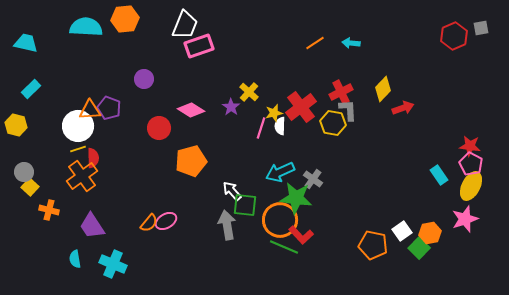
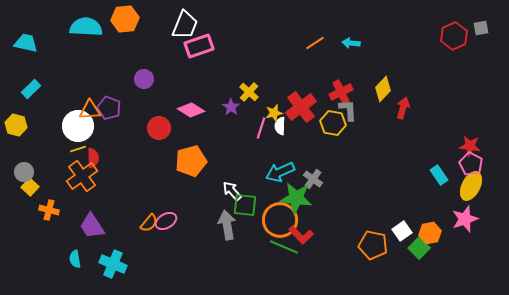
red arrow at (403, 108): rotated 55 degrees counterclockwise
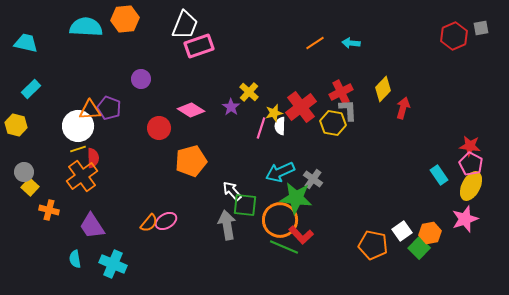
purple circle at (144, 79): moved 3 px left
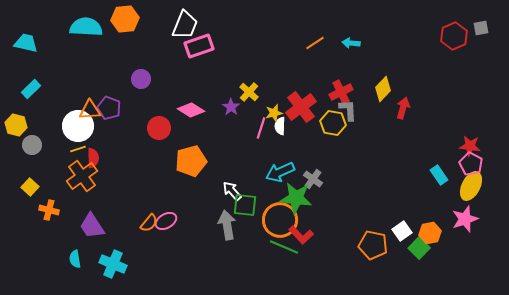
gray circle at (24, 172): moved 8 px right, 27 px up
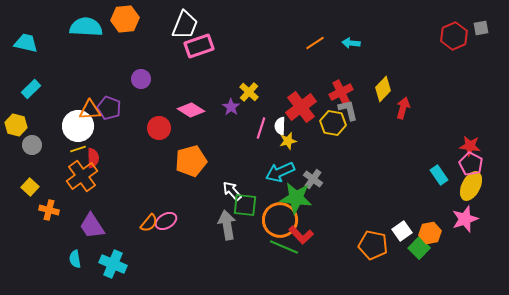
gray L-shape at (348, 110): rotated 10 degrees counterclockwise
yellow star at (274, 113): moved 14 px right, 28 px down
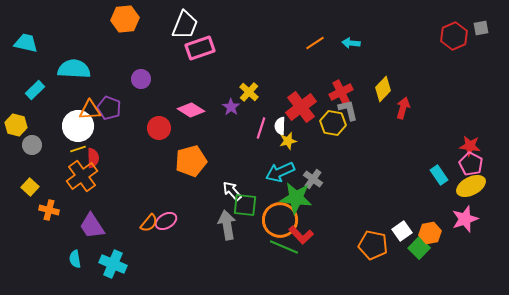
cyan semicircle at (86, 27): moved 12 px left, 42 px down
pink rectangle at (199, 46): moved 1 px right, 2 px down
cyan rectangle at (31, 89): moved 4 px right, 1 px down
yellow ellipse at (471, 186): rotated 36 degrees clockwise
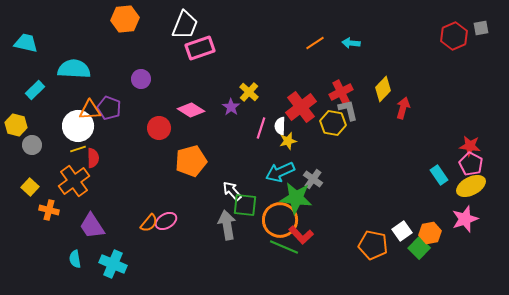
orange cross at (82, 176): moved 8 px left, 5 px down
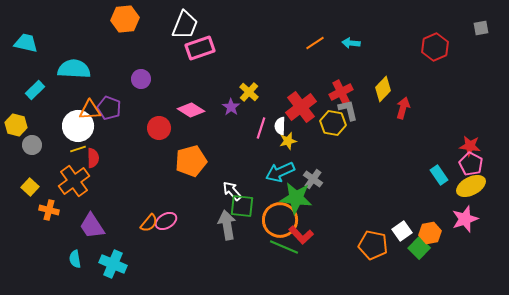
red hexagon at (454, 36): moved 19 px left, 11 px down
green square at (245, 205): moved 3 px left, 1 px down
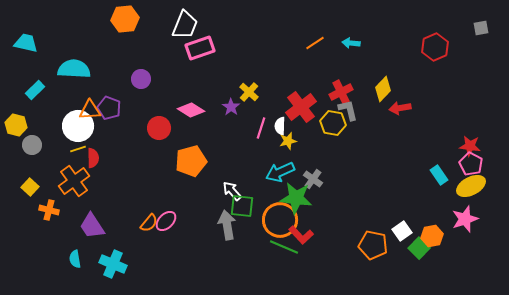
red arrow at (403, 108): moved 3 px left; rotated 115 degrees counterclockwise
pink ellipse at (166, 221): rotated 15 degrees counterclockwise
orange hexagon at (430, 233): moved 2 px right, 3 px down
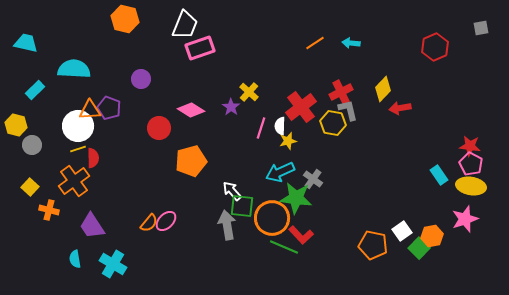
orange hexagon at (125, 19): rotated 20 degrees clockwise
yellow ellipse at (471, 186): rotated 36 degrees clockwise
orange circle at (280, 220): moved 8 px left, 2 px up
cyan cross at (113, 264): rotated 8 degrees clockwise
